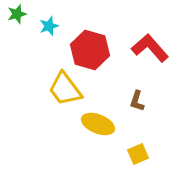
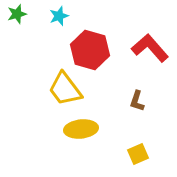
cyan star: moved 10 px right, 10 px up
yellow ellipse: moved 17 px left, 5 px down; rotated 28 degrees counterclockwise
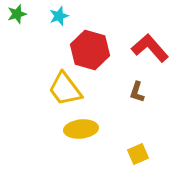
brown L-shape: moved 9 px up
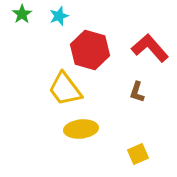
green star: moved 5 px right; rotated 18 degrees counterclockwise
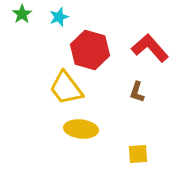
cyan star: moved 1 px down
yellow trapezoid: moved 1 px right, 1 px up
yellow ellipse: rotated 12 degrees clockwise
yellow square: rotated 20 degrees clockwise
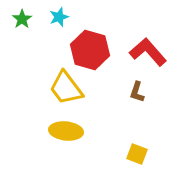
green star: moved 5 px down
red L-shape: moved 2 px left, 4 px down
yellow ellipse: moved 15 px left, 2 px down
yellow square: moved 1 px left; rotated 25 degrees clockwise
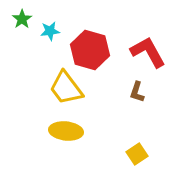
cyan star: moved 9 px left, 14 px down; rotated 12 degrees clockwise
red L-shape: rotated 12 degrees clockwise
yellow square: rotated 35 degrees clockwise
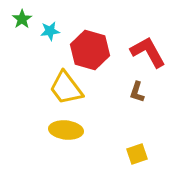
yellow ellipse: moved 1 px up
yellow square: rotated 15 degrees clockwise
